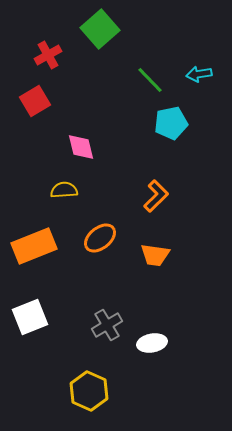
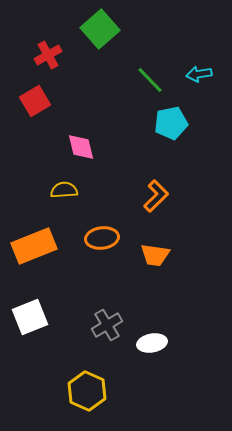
orange ellipse: moved 2 px right; rotated 32 degrees clockwise
yellow hexagon: moved 2 px left
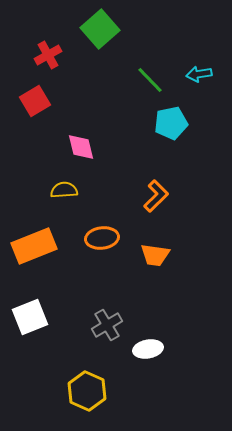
white ellipse: moved 4 px left, 6 px down
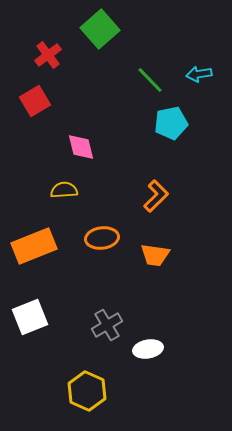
red cross: rotated 8 degrees counterclockwise
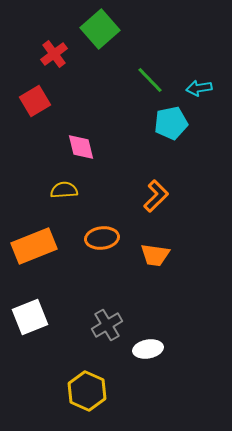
red cross: moved 6 px right, 1 px up
cyan arrow: moved 14 px down
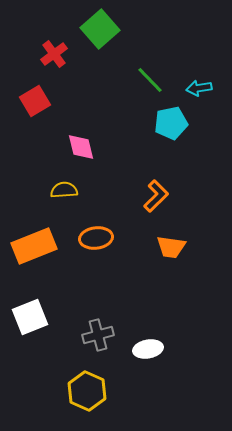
orange ellipse: moved 6 px left
orange trapezoid: moved 16 px right, 8 px up
gray cross: moved 9 px left, 10 px down; rotated 16 degrees clockwise
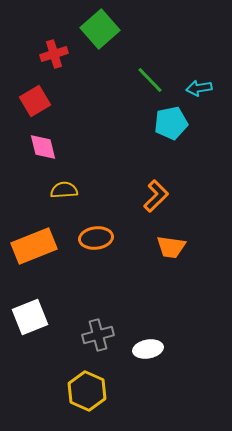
red cross: rotated 20 degrees clockwise
pink diamond: moved 38 px left
